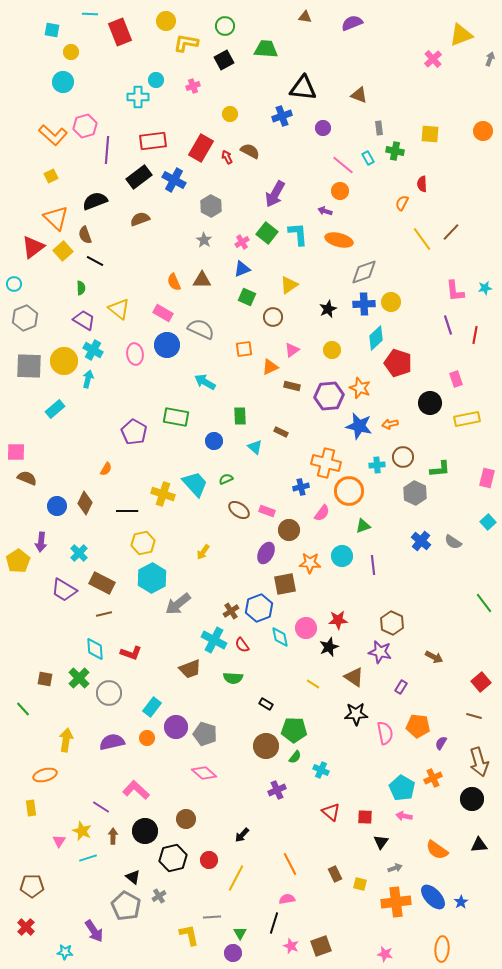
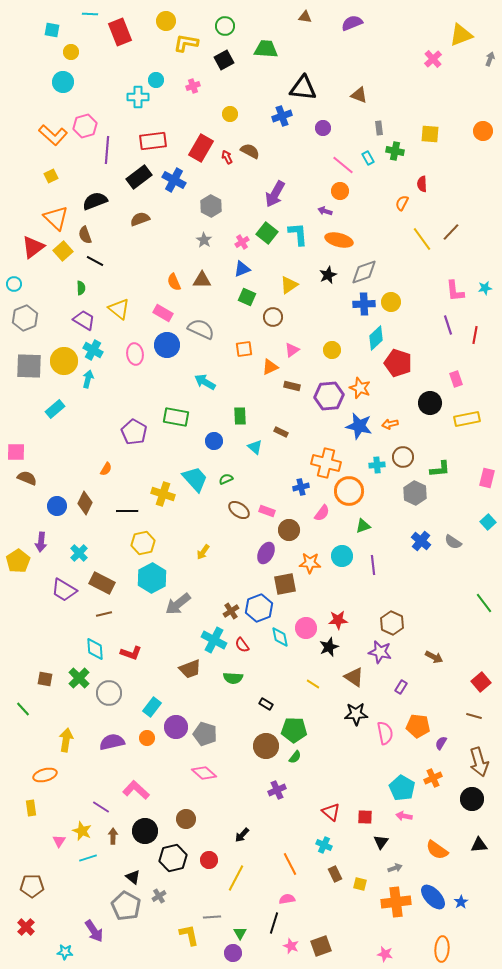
black star at (328, 309): moved 34 px up
cyan trapezoid at (195, 484): moved 5 px up
cyan cross at (321, 770): moved 3 px right, 75 px down
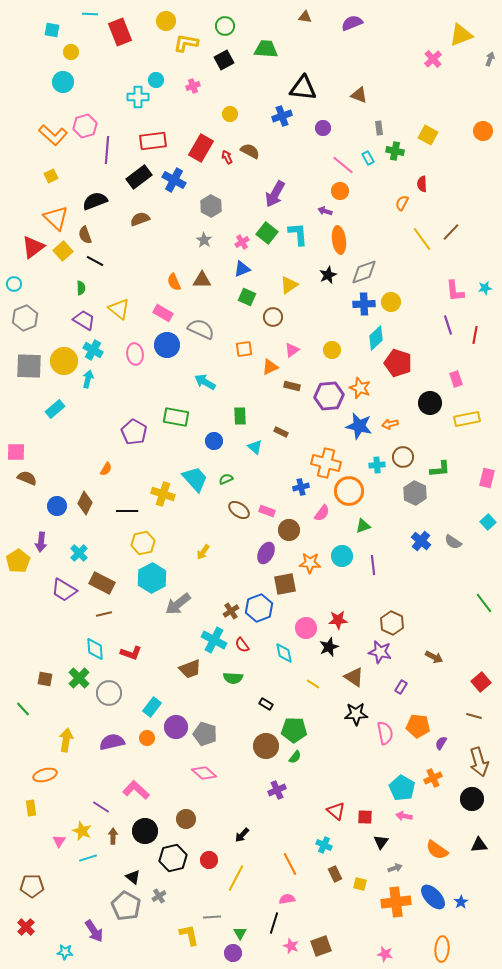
yellow square at (430, 134): moved 2 px left, 1 px down; rotated 24 degrees clockwise
orange ellipse at (339, 240): rotated 68 degrees clockwise
cyan diamond at (280, 637): moved 4 px right, 16 px down
red triangle at (331, 812): moved 5 px right, 1 px up
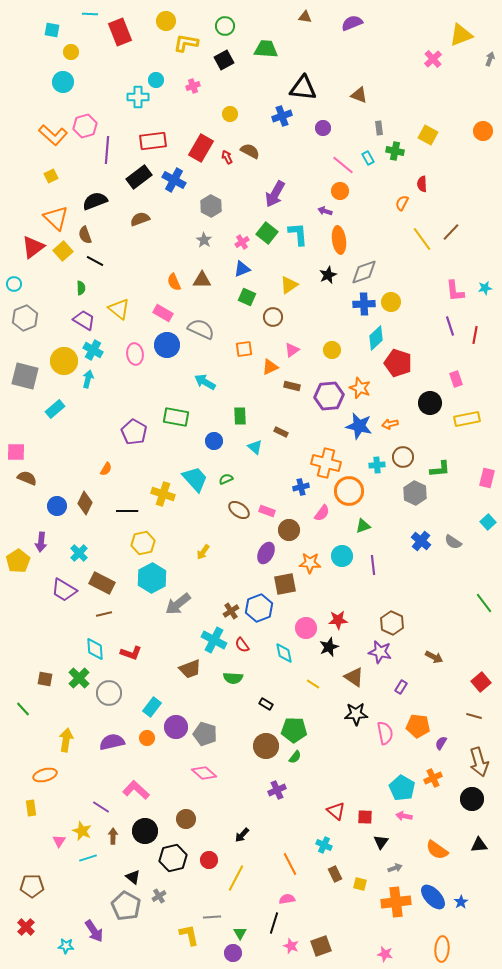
purple line at (448, 325): moved 2 px right, 1 px down
gray square at (29, 366): moved 4 px left, 10 px down; rotated 12 degrees clockwise
cyan star at (65, 952): moved 1 px right, 6 px up
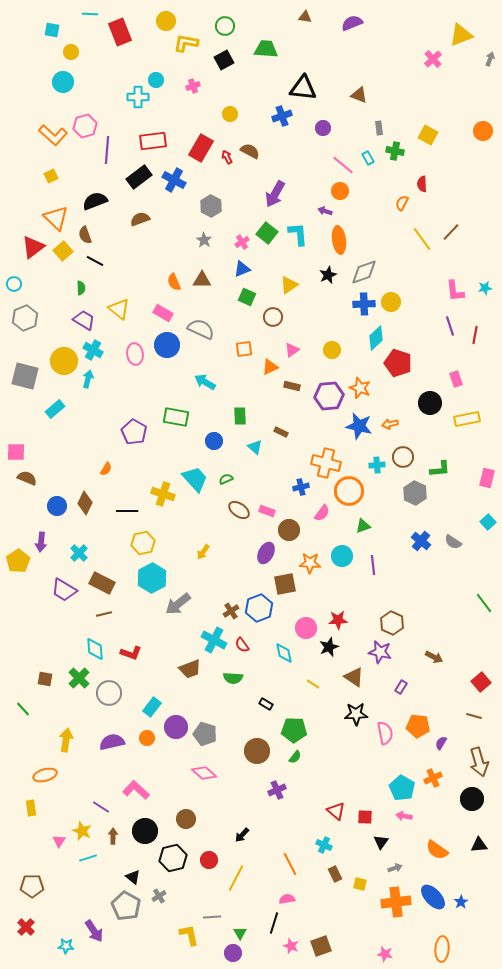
brown circle at (266, 746): moved 9 px left, 5 px down
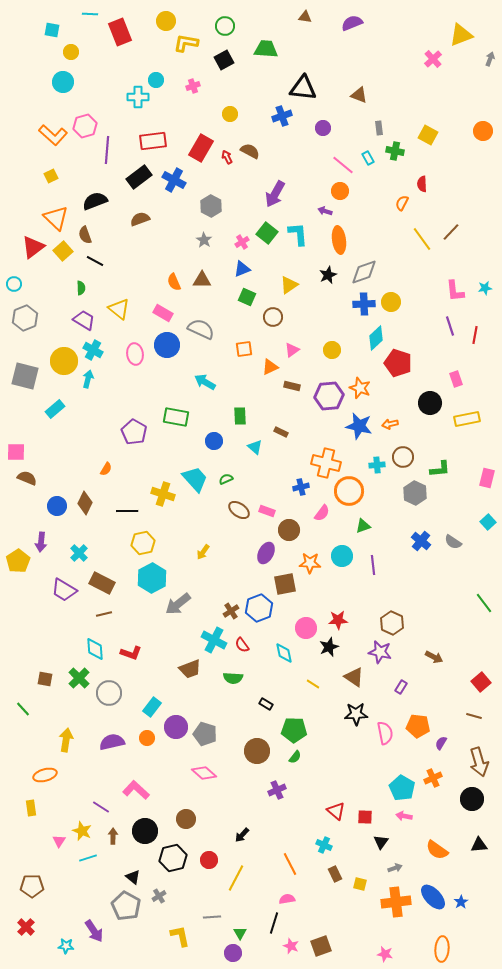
yellow L-shape at (189, 935): moved 9 px left, 1 px down
